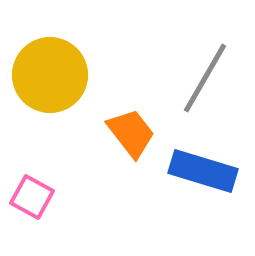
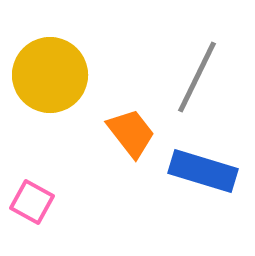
gray line: moved 8 px left, 1 px up; rotated 4 degrees counterclockwise
pink square: moved 5 px down
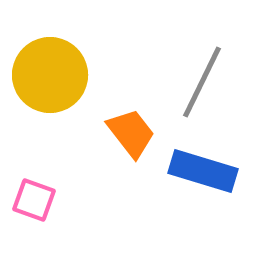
gray line: moved 5 px right, 5 px down
pink square: moved 2 px right, 2 px up; rotated 9 degrees counterclockwise
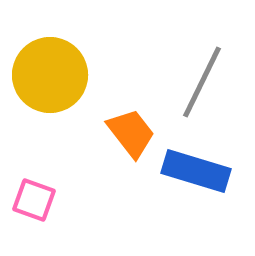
blue rectangle: moved 7 px left
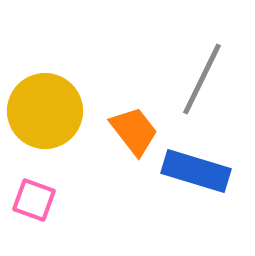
yellow circle: moved 5 px left, 36 px down
gray line: moved 3 px up
orange trapezoid: moved 3 px right, 2 px up
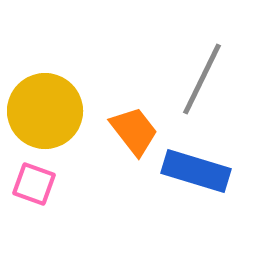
pink square: moved 16 px up
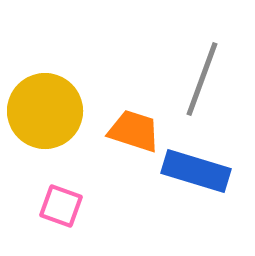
gray line: rotated 6 degrees counterclockwise
orange trapezoid: rotated 34 degrees counterclockwise
pink square: moved 27 px right, 22 px down
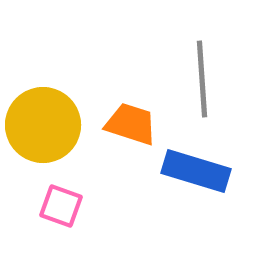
gray line: rotated 24 degrees counterclockwise
yellow circle: moved 2 px left, 14 px down
orange trapezoid: moved 3 px left, 7 px up
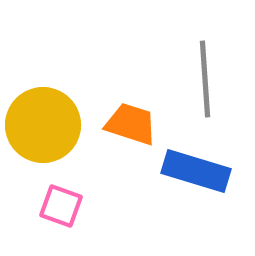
gray line: moved 3 px right
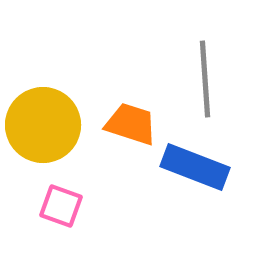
blue rectangle: moved 1 px left, 4 px up; rotated 4 degrees clockwise
